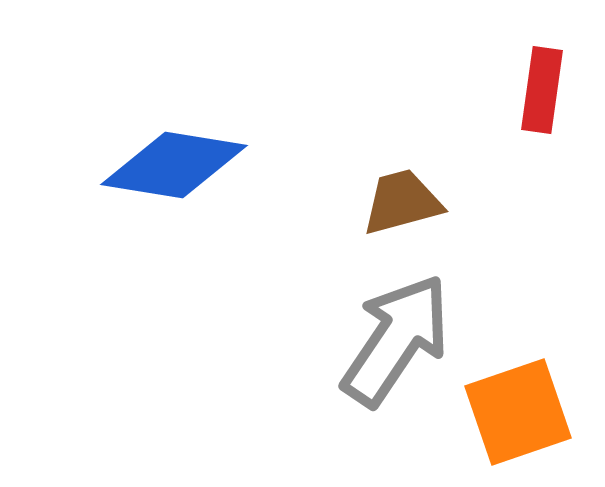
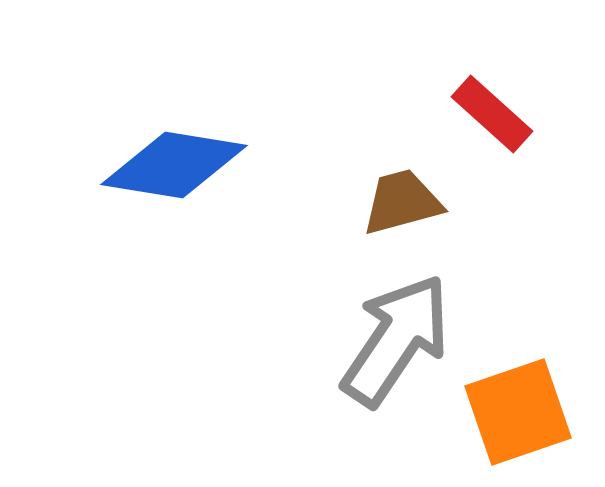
red rectangle: moved 50 px left, 24 px down; rotated 56 degrees counterclockwise
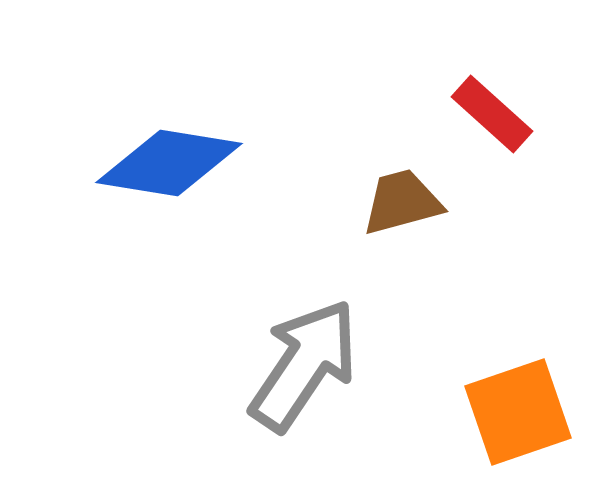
blue diamond: moved 5 px left, 2 px up
gray arrow: moved 92 px left, 25 px down
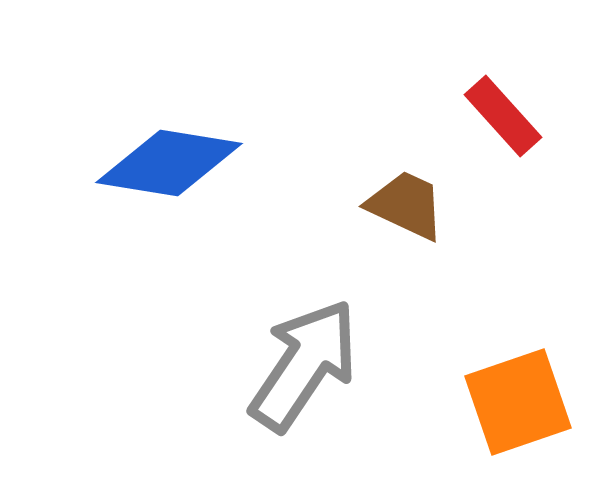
red rectangle: moved 11 px right, 2 px down; rotated 6 degrees clockwise
brown trapezoid: moved 4 px right, 3 px down; rotated 40 degrees clockwise
orange square: moved 10 px up
